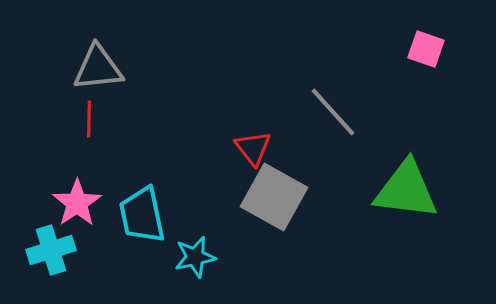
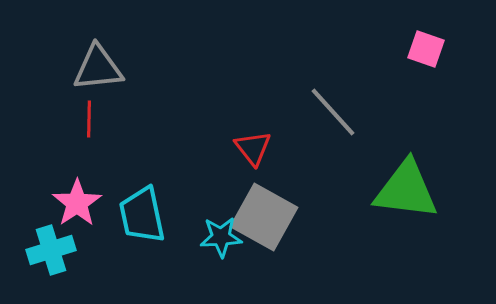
gray square: moved 10 px left, 20 px down
cyan star: moved 26 px right, 20 px up; rotated 9 degrees clockwise
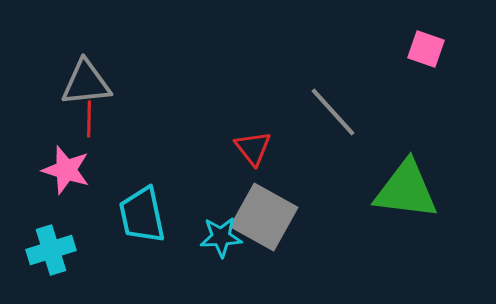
gray triangle: moved 12 px left, 15 px down
pink star: moved 11 px left, 33 px up; rotated 21 degrees counterclockwise
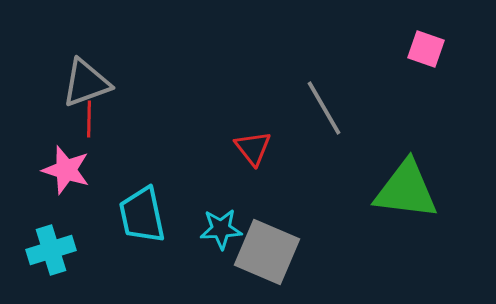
gray triangle: rotated 14 degrees counterclockwise
gray line: moved 9 px left, 4 px up; rotated 12 degrees clockwise
gray square: moved 3 px right, 35 px down; rotated 6 degrees counterclockwise
cyan star: moved 8 px up
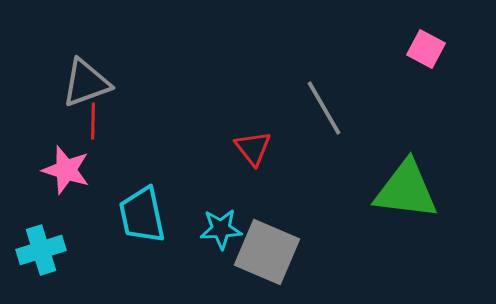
pink square: rotated 9 degrees clockwise
red line: moved 4 px right, 2 px down
cyan cross: moved 10 px left
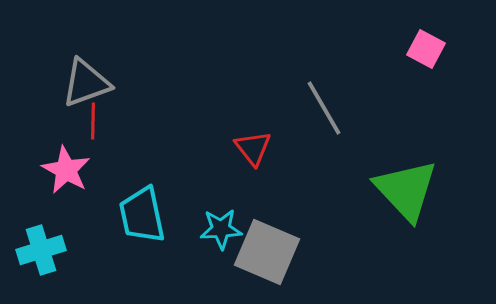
pink star: rotated 12 degrees clockwise
green triangle: rotated 40 degrees clockwise
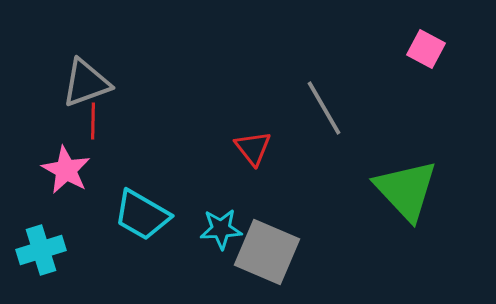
cyan trapezoid: rotated 48 degrees counterclockwise
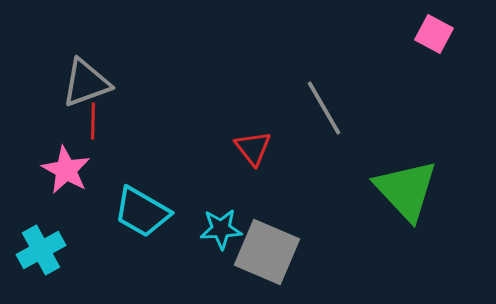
pink square: moved 8 px right, 15 px up
cyan trapezoid: moved 3 px up
cyan cross: rotated 12 degrees counterclockwise
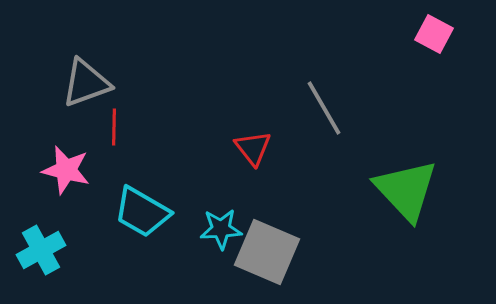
red line: moved 21 px right, 6 px down
pink star: rotated 15 degrees counterclockwise
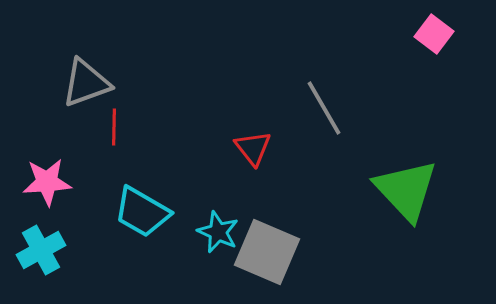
pink square: rotated 9 degrees clockwise
pink star: moved 19 px left, 12 px down; rotated 18 degrees counterclockwise
cyan star: moved 3 px left, 3 px down; rotated 27 degrees clockwise
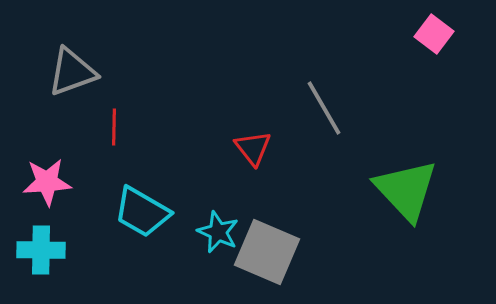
gray triangle: moved 14 px left, 11 px up
cyan cross: rotated 30 degrees clockwise
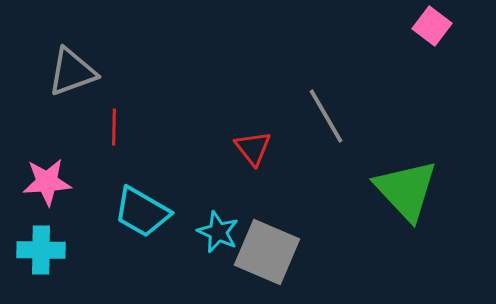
pink square: moved 2 px left, 8 px up
gray line: moved 2 px right, 8 px down
